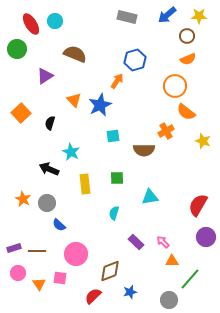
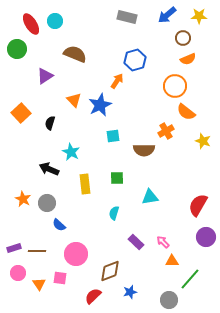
brown circle at (187, 36): moved 4 px left, 2 px down
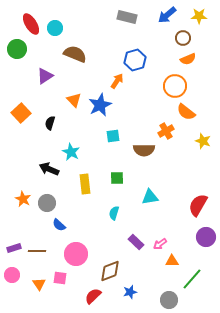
cyan circle at (55, 21): moved 7 px down
pink arrow at (163, 242): moved 3 px left, 2 px down; rotated 80 degrees counterclockwise
pink circle at (18, 273): moved 6 px left, 2 px down
green line at (190, 279): moved 2 px right
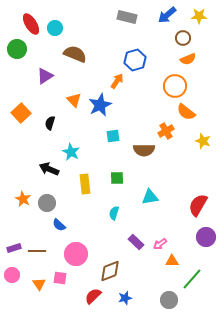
blue star at (130, 292): moved 5 px left, 6 px down
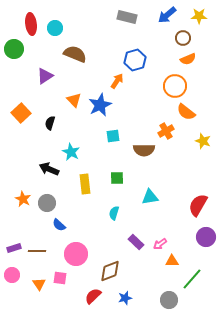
red ellipse at (31, 24): rotated 25 degrees clockwise
green circle at (17, 49): moved 3 px left
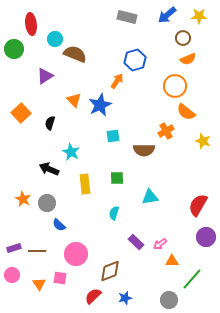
cyan circle at (55, 28): moved 11 px down
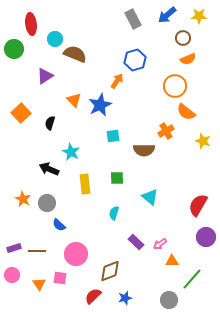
gray rectangle at (127, 17): moved 6 px right, 2 px down; rotated 48 degrees clockwise
cyan triangle at (150, 197): rotated 48 degrees clockwise
